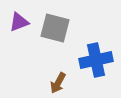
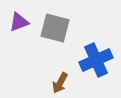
blue cross: rotated 12 degrees counterclockwise
brown arrow: moved 2 px right
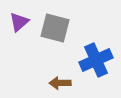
purple triangle: rotated 20 degrees counterclockwise
brown arrow: rotated 60 degrees clockwise
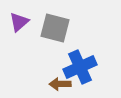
blue cross: moved 16 px left, 7 px down
brown arrow: moved 1 px down
